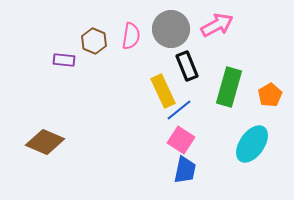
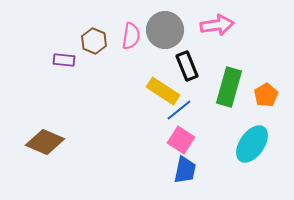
pink arrow: rotated 20 degrees clockwise
gray circle: moved 6 px left, 1 px down
yellow rectangle: rotated 32 degrees counterclockwise
orange pentagon: moved 4 px left
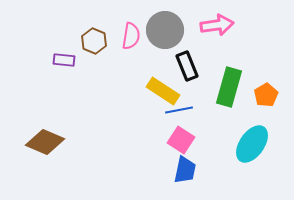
blue line: rotated 28 degrees clockwise
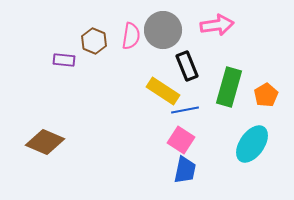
gray circle: moved 2 px left
blue line: moved 6 px right
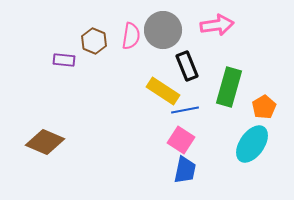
orange pentagon: moved 2 px left, 12 px down
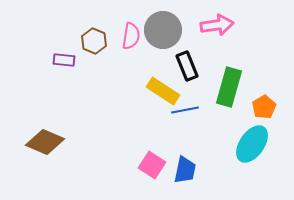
pink square: moved 29 px left, 25 px down
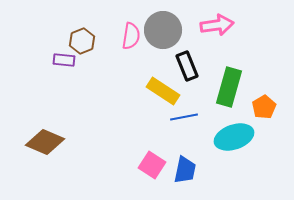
brown hexagon: moved 12 px left; rotated 15 degrees clockwise
blue line: moved 1 px left, 7 px down
cyan ellipse: moved 18 px left, 7 px up; rotated 36 degrees clockwise
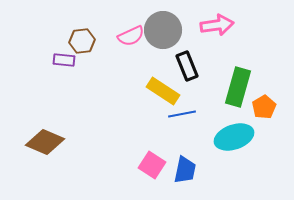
pink semicircle: rotated 56 degrees clockwise
brown hexagon: rotated 15 degrees clockwise
green rectangle: moved 9 px right
blue line: moved 2 px left, 3 px up
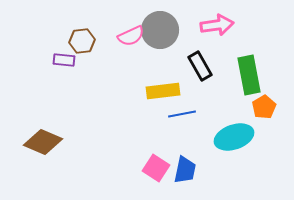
gray circle: moved 3 px left
black rectangle: moved 13 px right; rotated 8 degrees counterclockwise
green rectangle: moved 11 px right, 12 px up; rotated 27 degrees counterclockwise
yellow rectangle: rotated 40 degrees counterclockwise
brown diamond: moved 2 px left
pink square: moved 4 px right, 3 px down
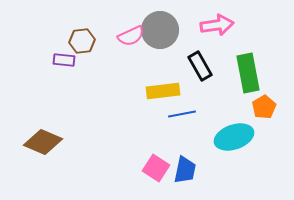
green rectangle: moved 1 px left, 2 px up
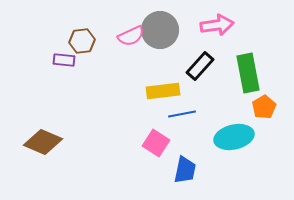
black rectangle: rotated 72 degrees clockwise
cyan ellipse: rotated 6 degrees clockwise
pink square: moved 25 px up
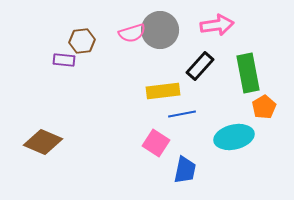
pink semicircle: moved 1 px right, 3 px up; rotated 8 degrees clockwise
